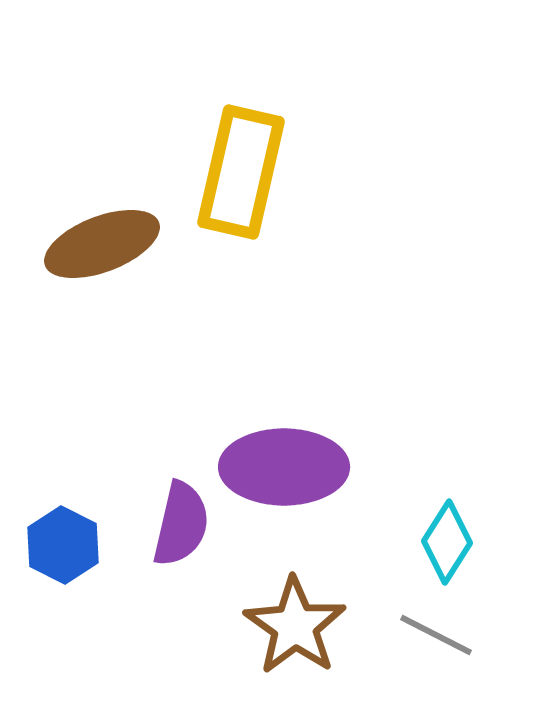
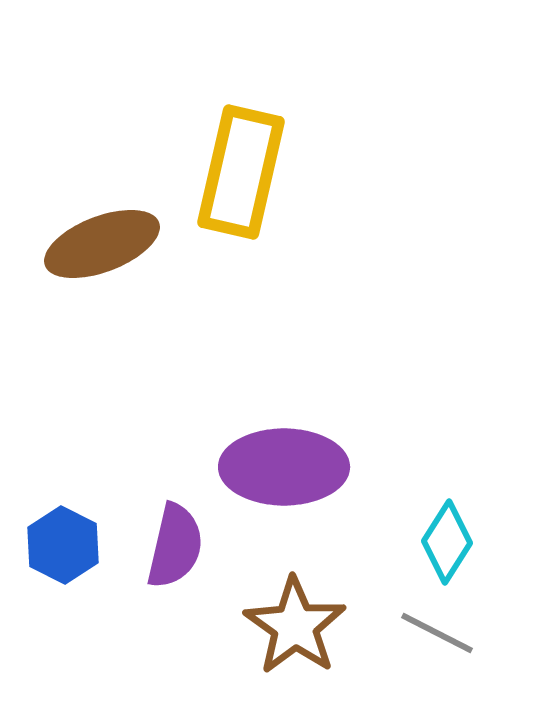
purple semicircle: moved 6 px left, 22 px down
gray line: moved 1 px right, 2 px up
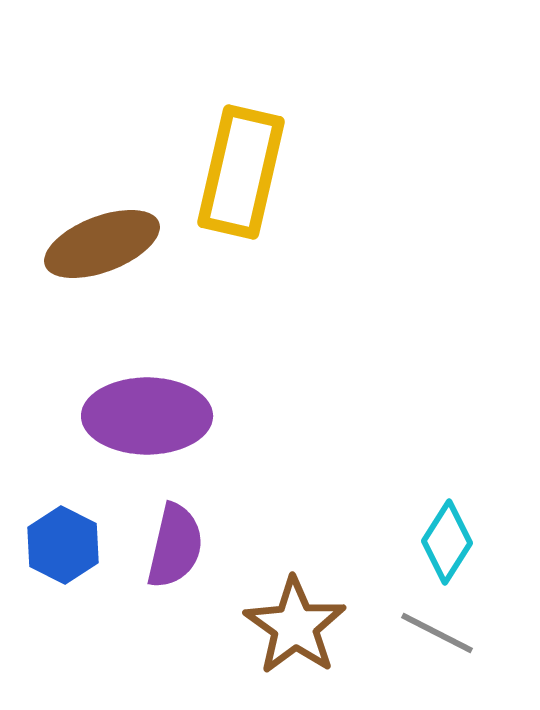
purple ellipse: moved 137 px left, 51 px up
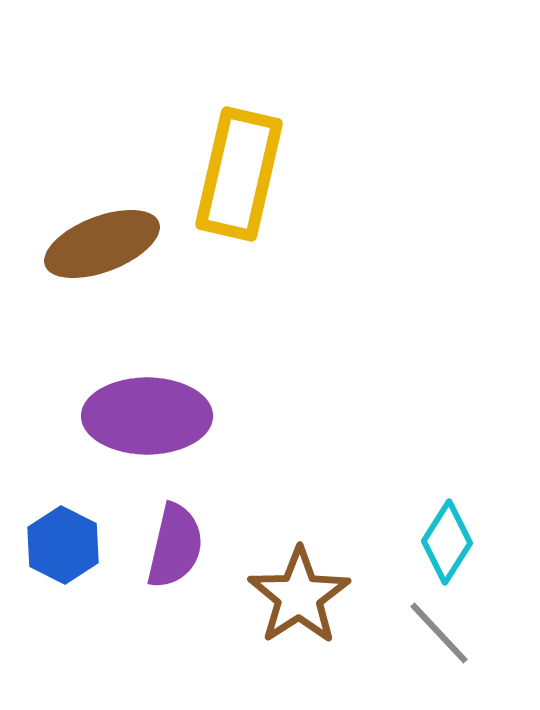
yellow rectangle: moved 2 px left, 2 px down
brown star: moved 4 px right, 30 px up; rotated 4 degrees clockwise
gray line: moved 2 px right; rotated 20 degrees clockwise
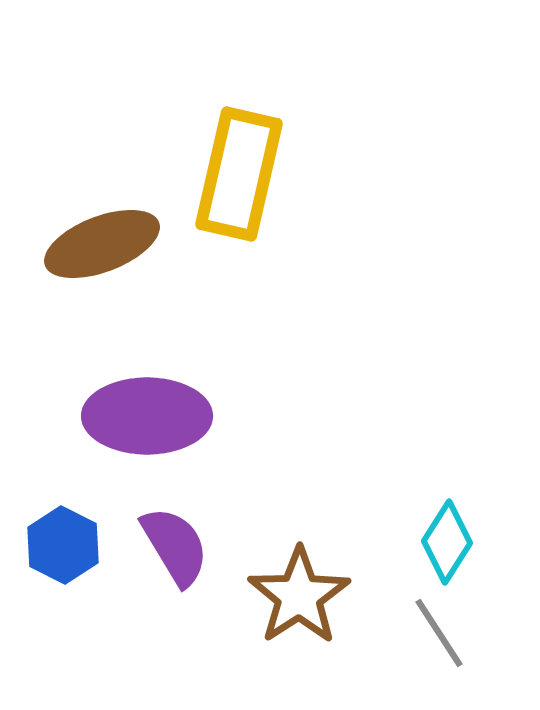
purple semicircle: rotated 44 degrees counterclockwise
gray line: rotated 10 degrees clockwise
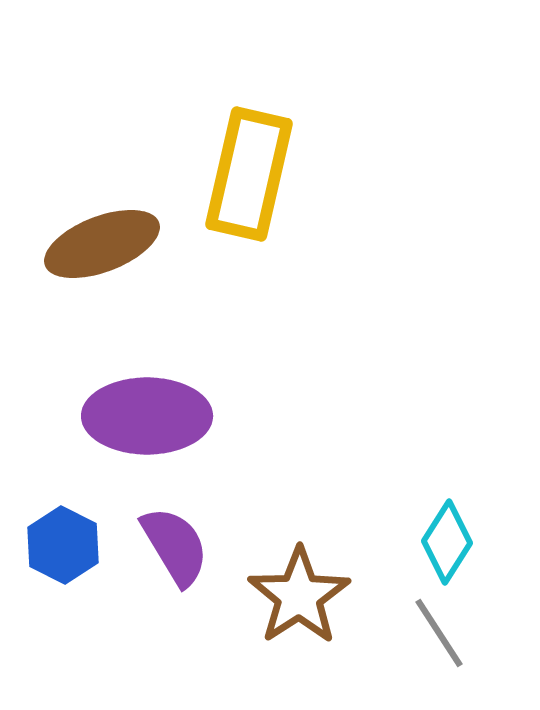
yellow rectangle: moved 10 px right
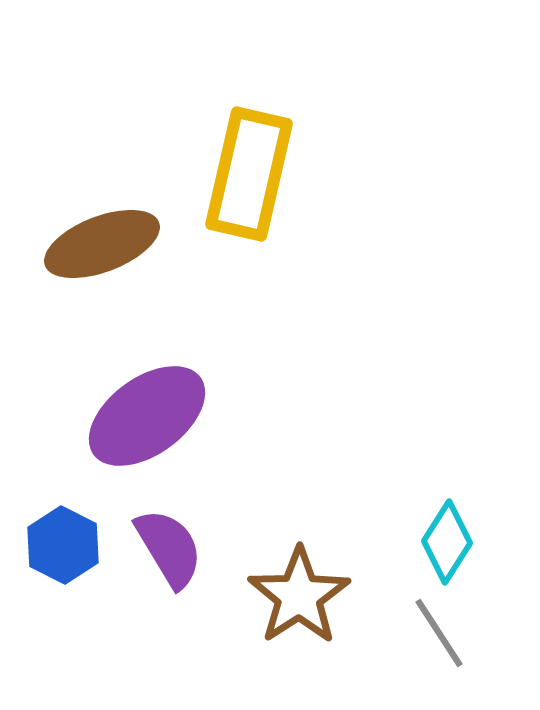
purple ellipse: rotated 36 degrees counterclockwise
purple semicircle: moved 6 px left, 2 px down
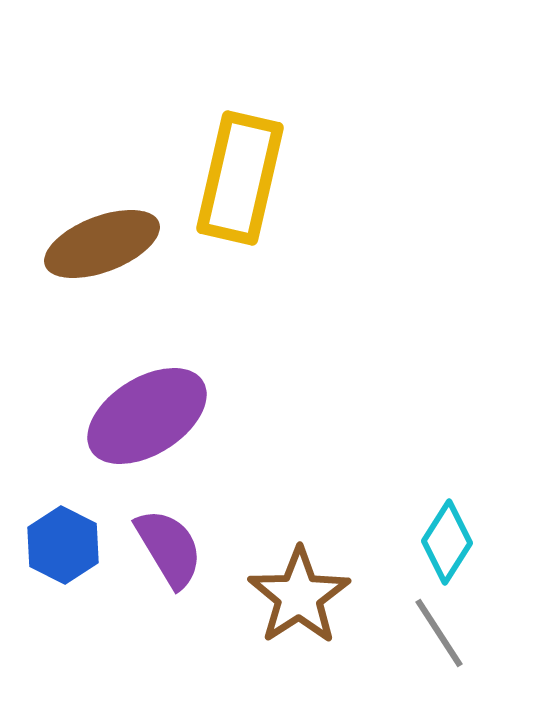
yellow rectangle: moved 9 px left, 4 px down
purple ellipse: rotated 4 degrees clockwise
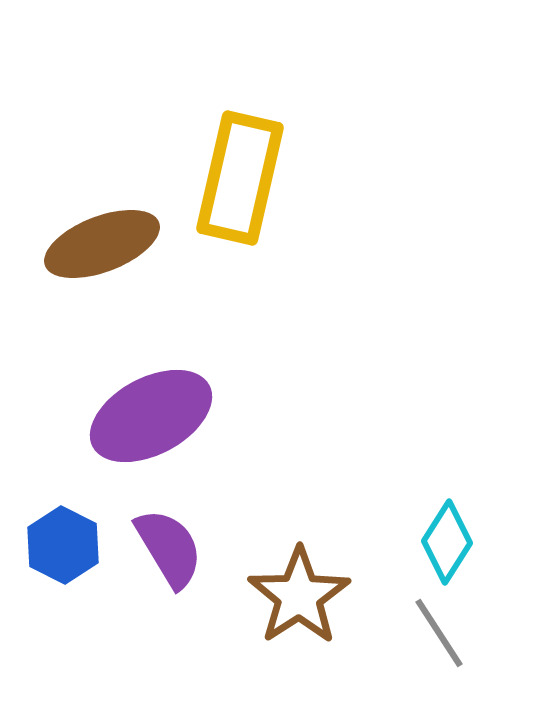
purple ellipse: moved 4 px right; rotated 4 degrees clockwise
